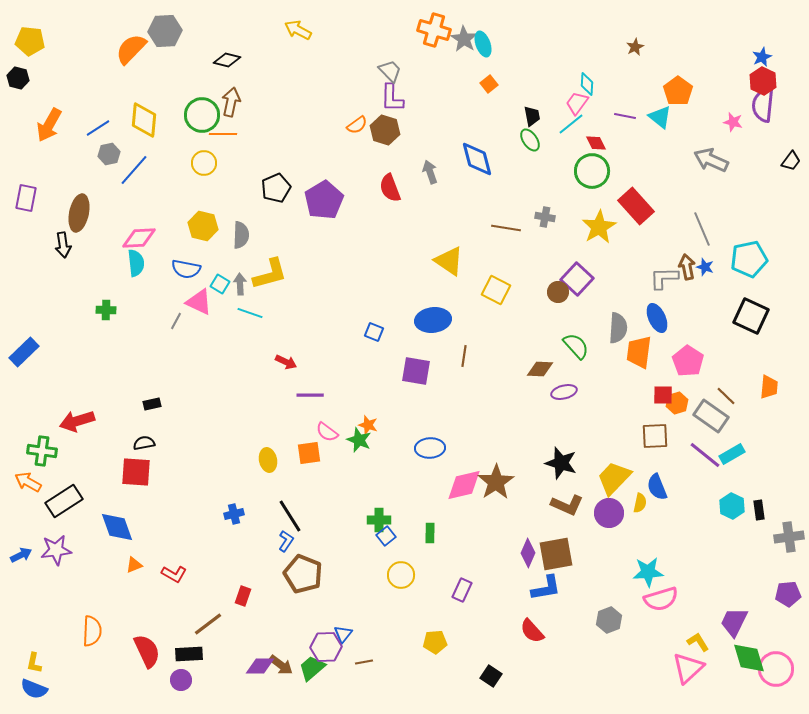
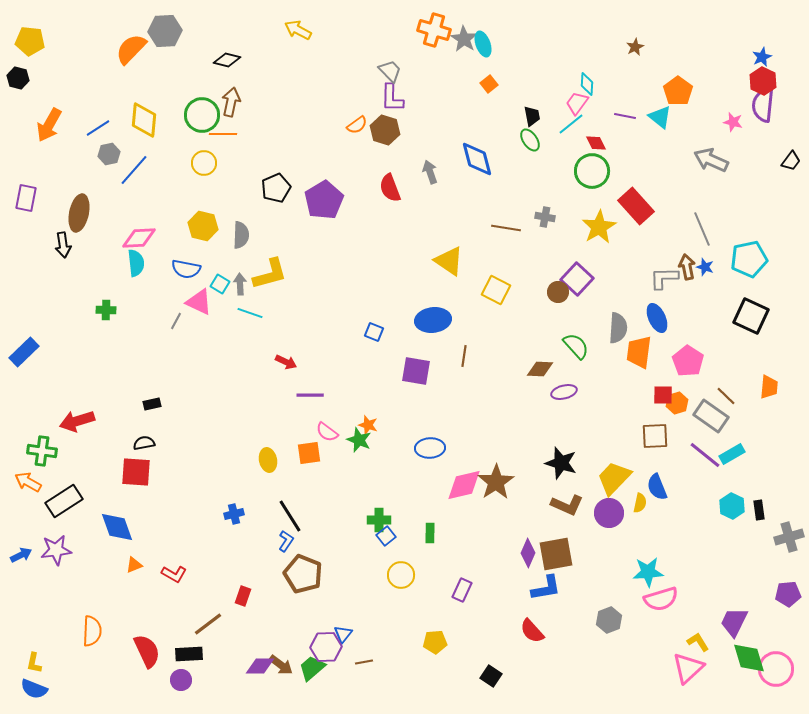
gray cross at (789, 537): rotated 8 degrees counterclockwise
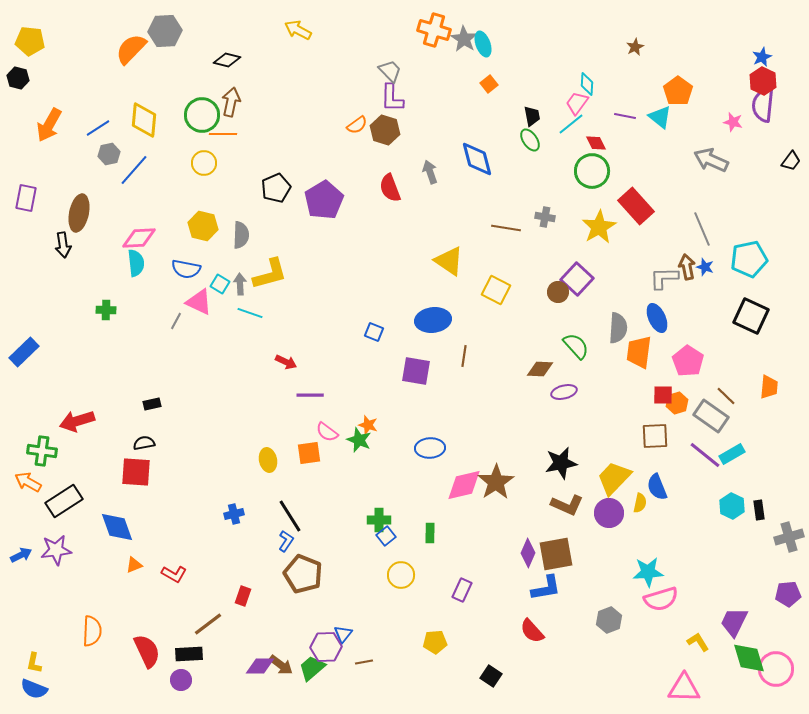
black star at (561, 463): rotated 28 degrees counterclockwise
pink triangle at (688, 668): moved 4 px left, 20 px down; rotated 44 degrees clockwise
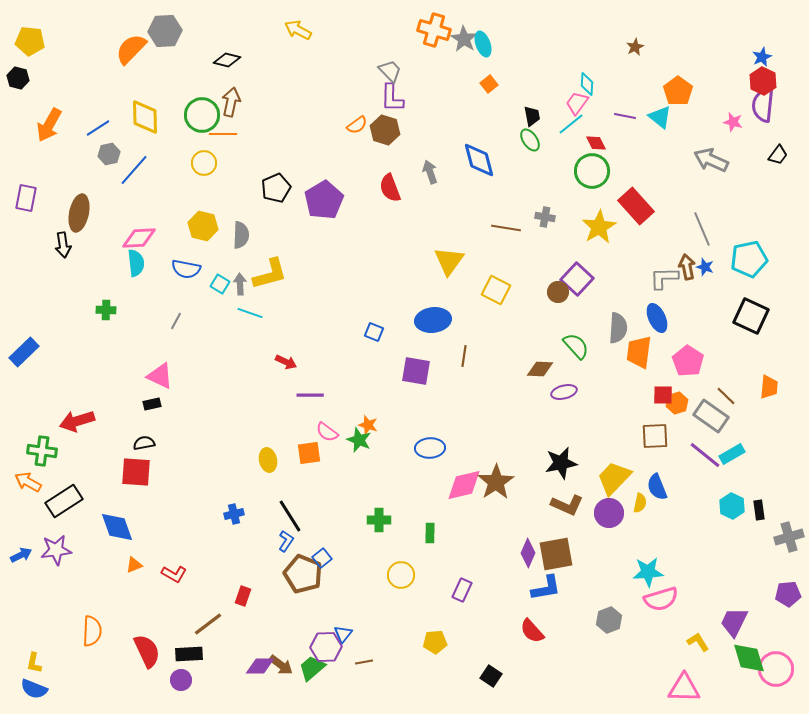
yellow diamond at (144, 120): moved 1 px right, 3 px up; rotated 6 degrees counterclockwise
blue diamond at (477, 159): moved 2 px right, 1 px down
black trapezoid at (791, 161): moved 13 px left, 6 px up
yellow triangle at (449, 261): rotated 32 degrees clockwise
pink triangle at (199, 302): moved 39 px left, 74 px down
blue square at (386, 536): moved 64 px left, 22 px down
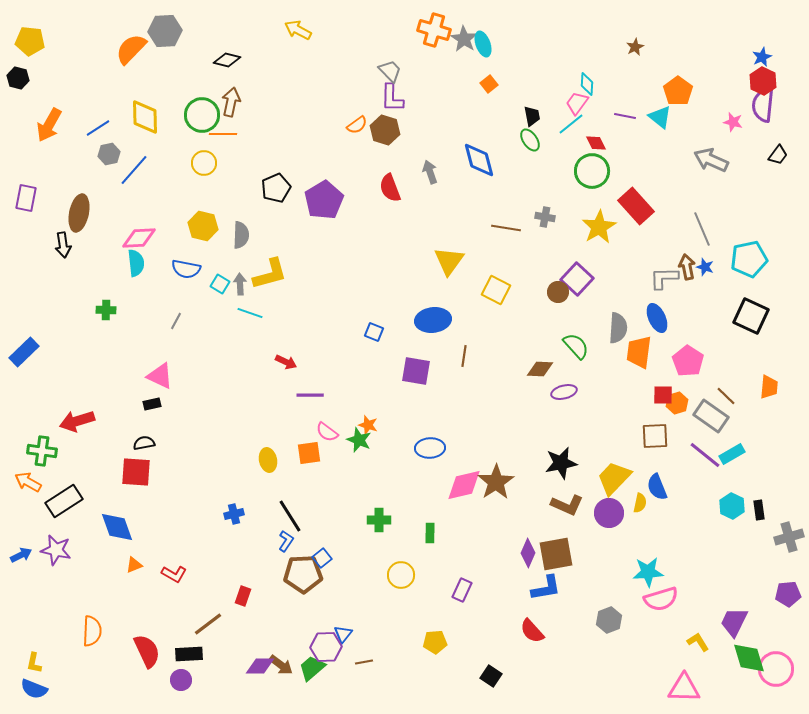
purple star at (56, 550): rotated 20 degrees clockwise
brown pentagon at (303, 574): rotated 24 degrees counterclockwise
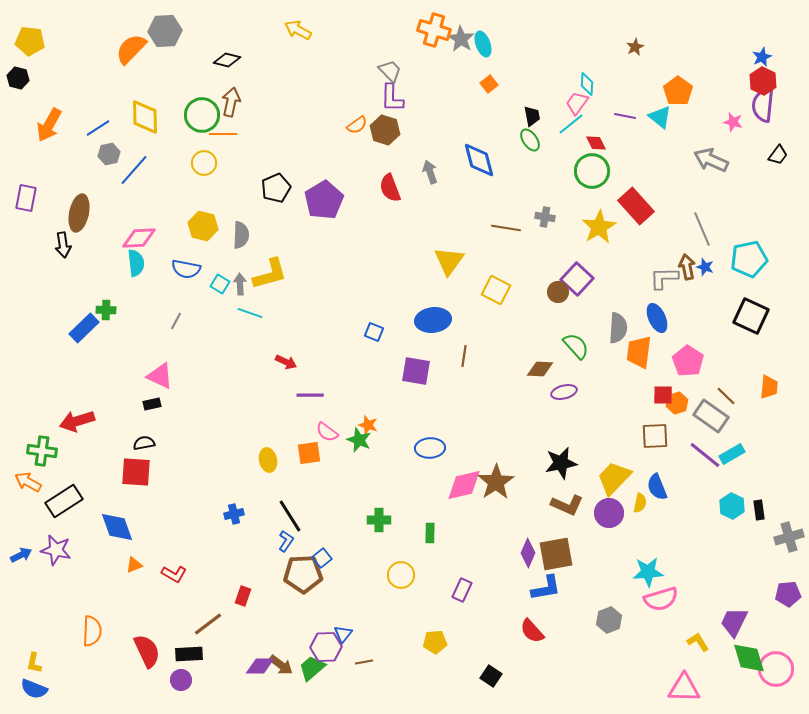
gray star at (464, 39): moved 3 px left
blue rectangle at (24, 352): moved 60 px right, 24 px up
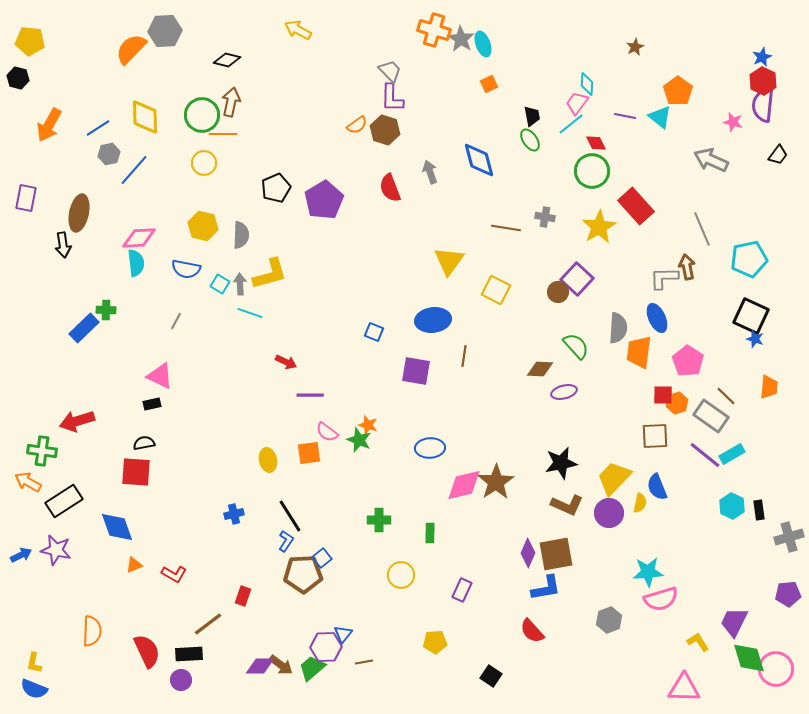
orange square at (489, 84): rotated 12 degrees clockwise
blue star at (705, 267): moved 50 px right, 72 px down
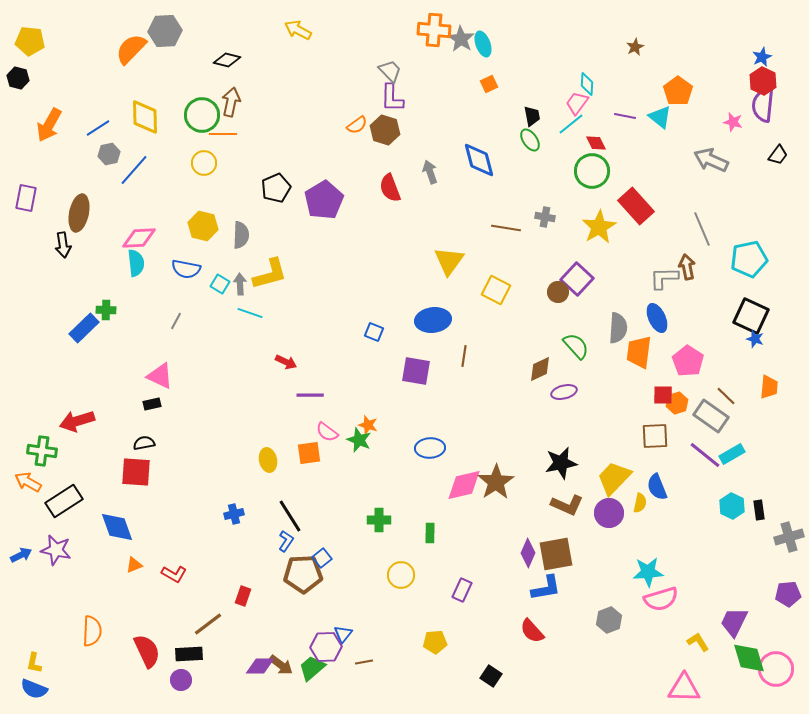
orange cross at (434, 30): rotated 12 degrees counterclockwise
brown diamond at (540, 369): rotated 28 degrees counterclockwise
